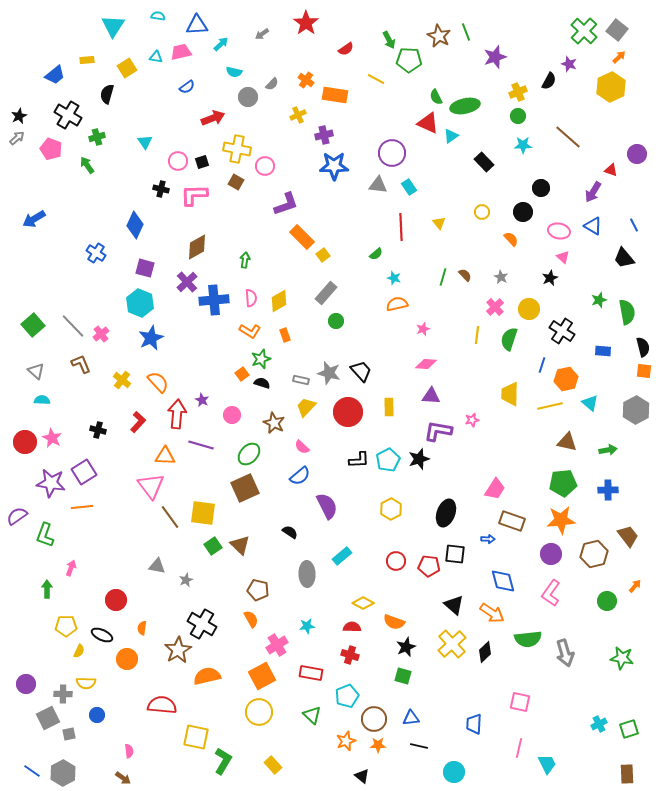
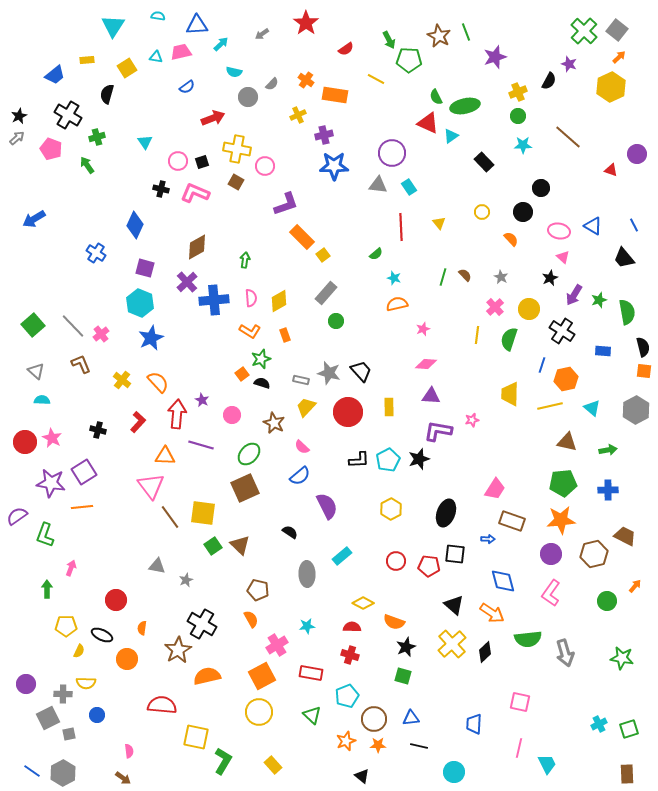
purple arrow at (593, 192): moved 19 px left, 103 px down
pink L-shape at (194, 195): moved 1 px right, 2 px up; rotated 24 degrees clockwise
cyan triangle at (590, 403): moved 2 px right, 5 px down
brown trapezoid at (628, 536): moved 3 px left; rotated 25 degrees counterclockwise
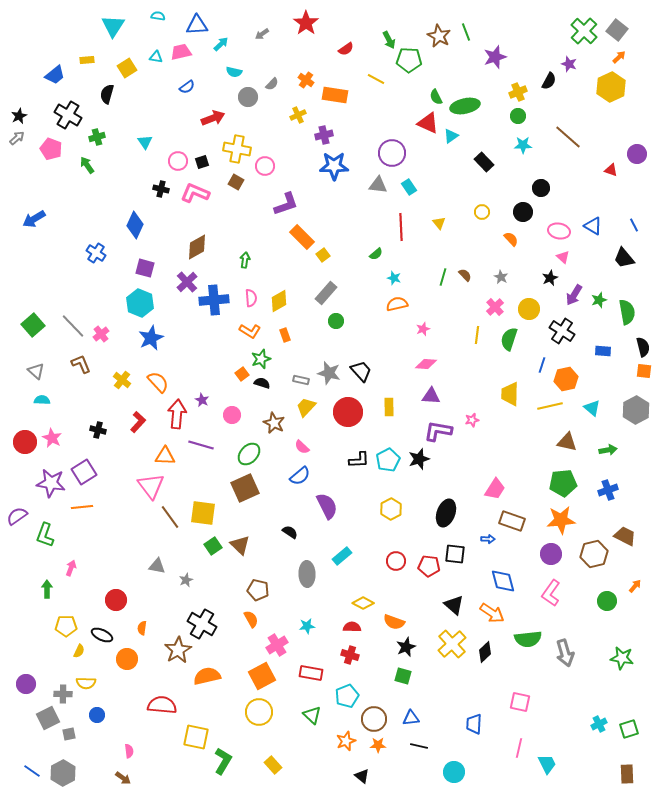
blue cross at (608, 490): rotated 18 degrees counterclockwise
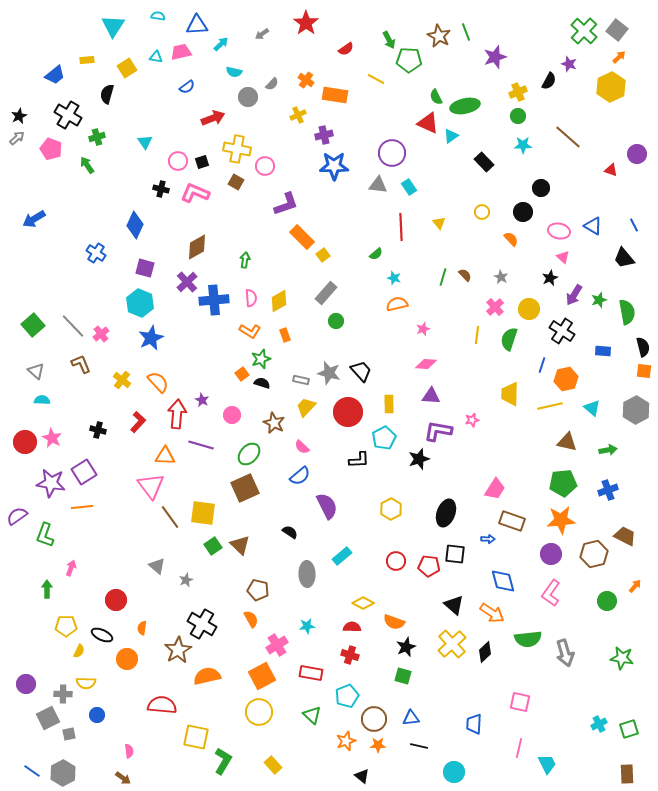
yellow rectangle at (389, 407): moved 3 px up
cyan pentagon at (388, 460): moved 4 px left, 22 px up
gray triangle at (157, 566): rotated 30 degrees clockwise
